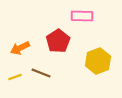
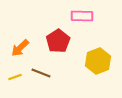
orange arrow: rotated 18 degrees counterclockwise
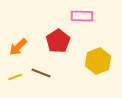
orange arrow: moved 2 px left, 1 px up
